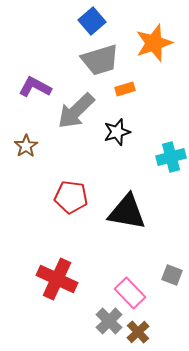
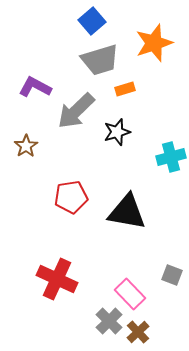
red pentagon: rotated 16 degrees counterclockwise
pink rectangle: moved 1 px down
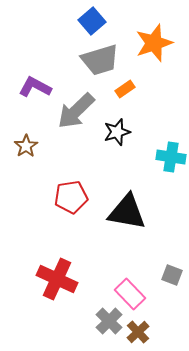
orange rectangle: rotated 18 degrees counterclockwise
cyan cross: rotated 24 degrees clockwise
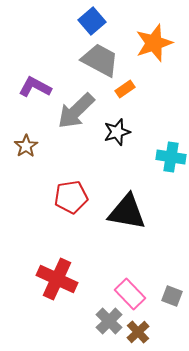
gray trapezoid: rotated 135 degrees counterclockwise
gray square: moved 21 px down
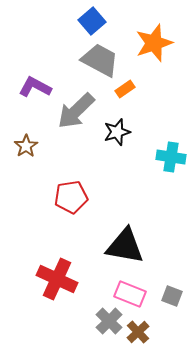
black triangle: moved 2 px left, 34 px down
pink rectangle: rotated 24 degrees counterclockwise
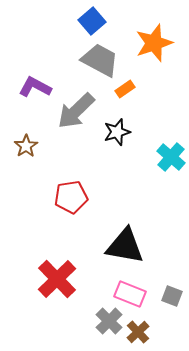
cyan cross: rotated 32 degrees clockwise
red cross: rotated 21 degrees clockwise
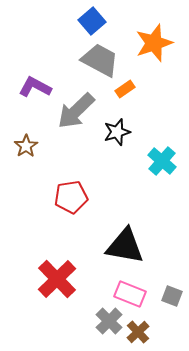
cyan cross: moved 9 px left, 4 px down
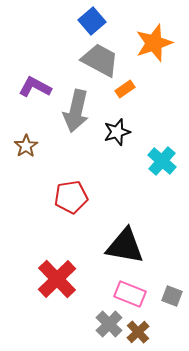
gray arrow: rotated 33 degrees counterclockwise
gray cross: moved 3 px down
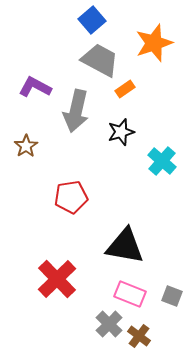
blue square: moved 1 px up
black star: moved 4 px right
brown cross: moved 1 px right, 4 px down; rotated 10 degrees counterclockwise
